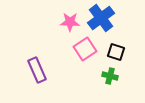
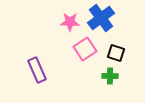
black square: moved 1 px down
green cross: rotated 14 degrees counterclockwise
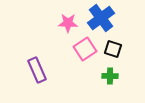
pink star: moved 2 px left, 1 px down
black square: moved 3 px left, 4 px up
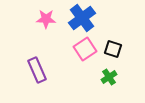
blue cross: moved 19 px left
pink star: moved 22 px left, 4 px up
green cross: moved 1 px left, 1 px down; rotated 35 degrees counterclockwise
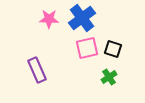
pink star: moved 3 px right
pink square: moved 2 px right, 1 px up; rotated 20 degrees clockwise
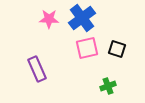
black square: moved 4 px right
purple rectangle: moved 1 px up
green cross: moved 1 px left, 9 px down; rotated 14 degrees clockwise
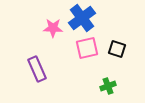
pink star: moved 4 px right, 9 px down
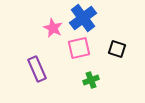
blue cross: moved 1 px right
pink star: rotated 24 degrees clockwise
pink square: moved 8 px left
green cross: moved 17 px left, 6 px up
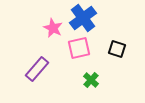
purple rectangle: rotated 65 degrees clockwise
green cross: rotated 28 degrees counterclockwise
